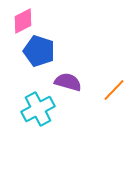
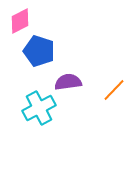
pink diamond: moved 3 px left
purple semicircle: rotated 24 degrees counterclockwise
cyan cross: moved 1 px right, 1 px up
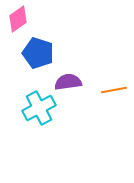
pink diamond: moved 2 px left, 2 px up; rotated 8 degrees counterclockwise
blue pentagon: moved 1 px left, 2 px down
orange line: rotated 35 degrees clockwise
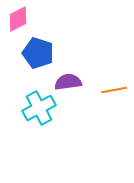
pink diamond: rotated 8 degrees clockwise
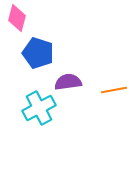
pink diamond: moved 1 px left, 1 px up; rotated 48 degrees counterclockwise
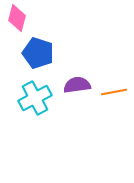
purple semicircle: moved 9 px right, 3 px down
orange line: moved 2 px down
cyan cross: moved 4 px left, 10 px up
